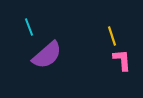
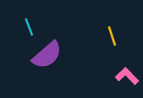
pink L-shape: moved 5 px right, 16 px down; rotated 40 degrees counterclockwise
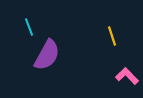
purple semicircle: rotated 20 degrees counterclockwise
